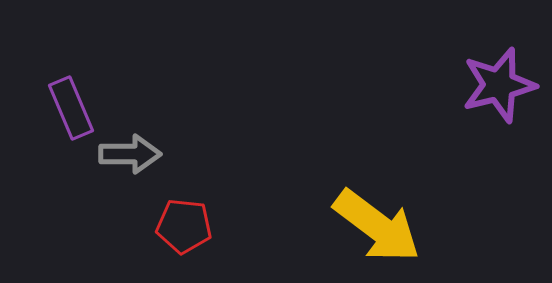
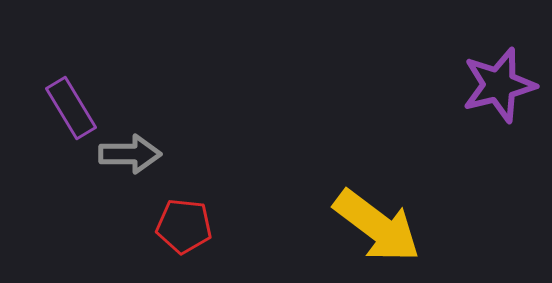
purple rectangle: rotated 8 degrees counterclockwise
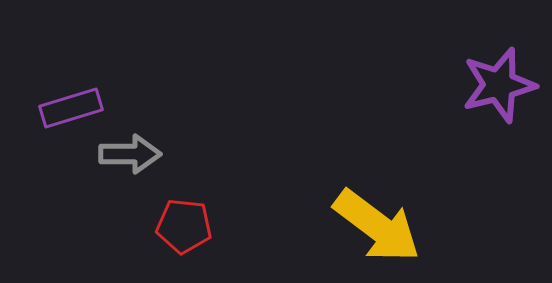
purple rectangle: rotated 76 degrees counterclockwise
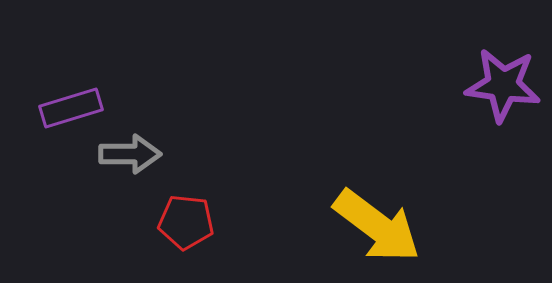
purple star: moved 4 px right; rotated 22 degrees clockwise
red pentagon: moved 2 px right, 4 px up
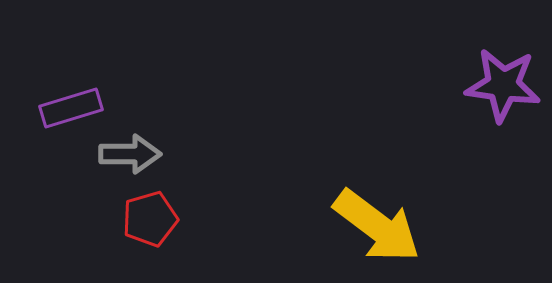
red pentagon: moved 36 px left, 3 px up; rotated 22 degrees counterclockwise
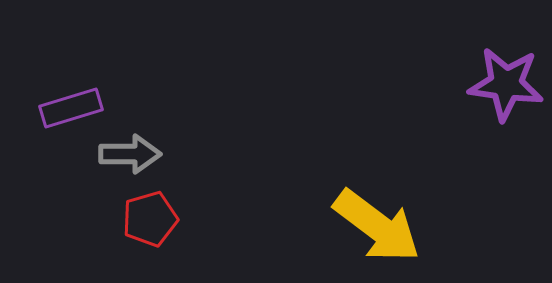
purple star: moved 3 px right, 1 px up
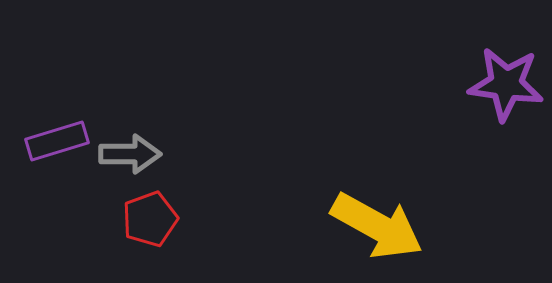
purple rectangle: moved 14 px left, 33 px down
red pentagon: rotated 4 degrees counterclockwise
yellow arrow: rotated 8 degrees counterclockwise
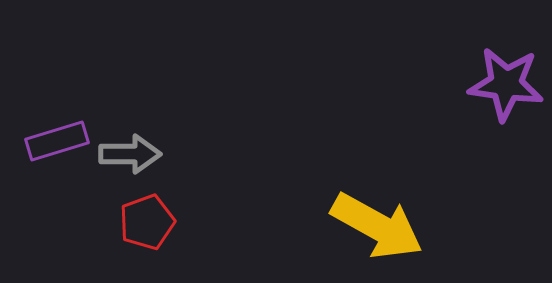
red pentagon: moved 3 px left, 3 px down
